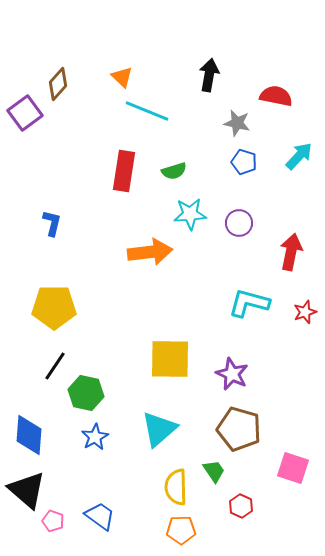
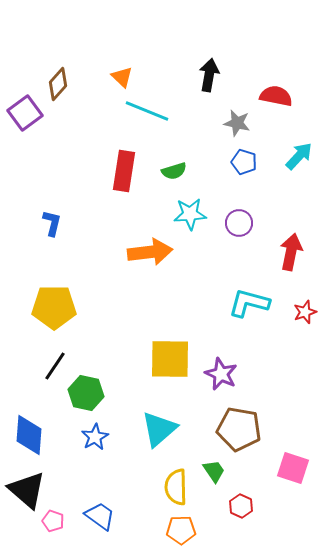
purple star: moved 11 px left
brown pentagon: rotated 6 degrees counterclockwise
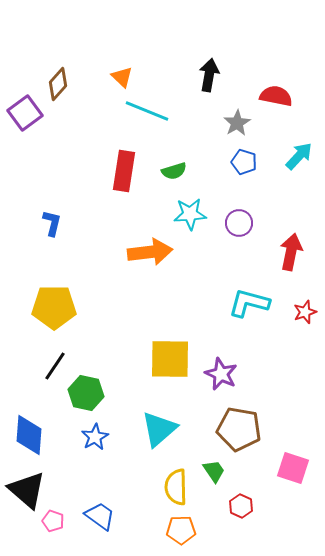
gray star: rotated 28 degrees clockwise
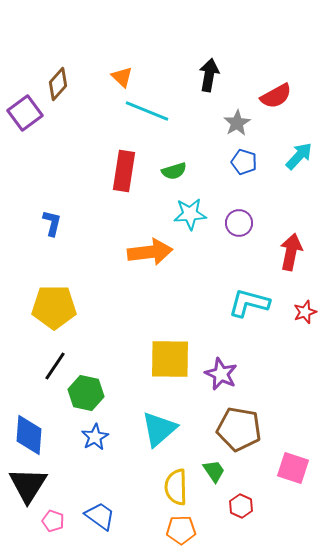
red semicircle: rotated 140 degrees clockwise
black triangle: moved 1 px right, 5 px up; rotated 21 degrees clockwise
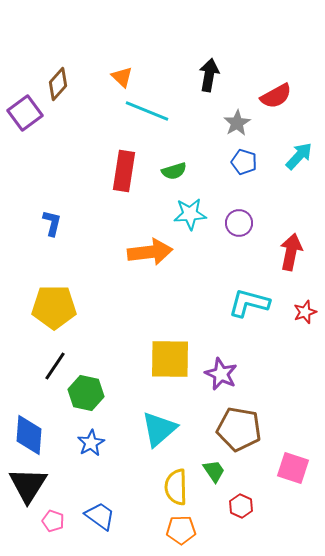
blue star: moved 4 px left, 6 px down
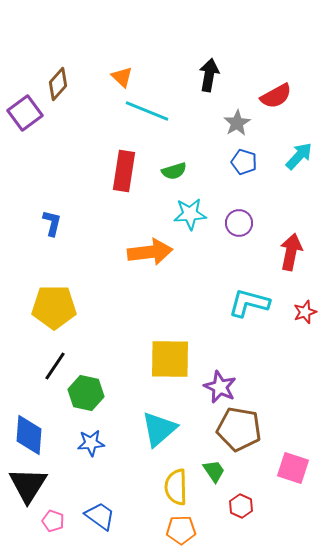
purple star: moved 1 px left, 13 px down
blue star: rotated 24 degrees clockwise
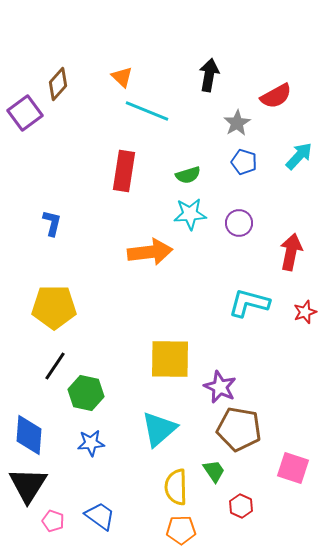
green semicircle: moved 14 px right, 4 px down
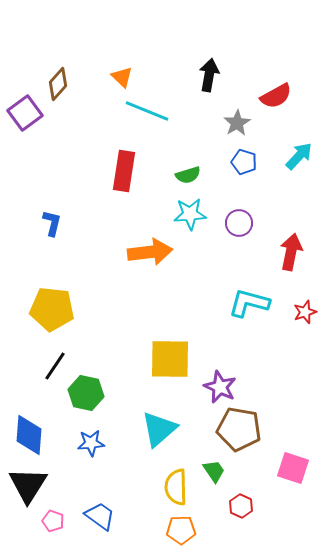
yellow pentagon: moved 2 px left, 2 px down; rotated 6 degrees clockwise
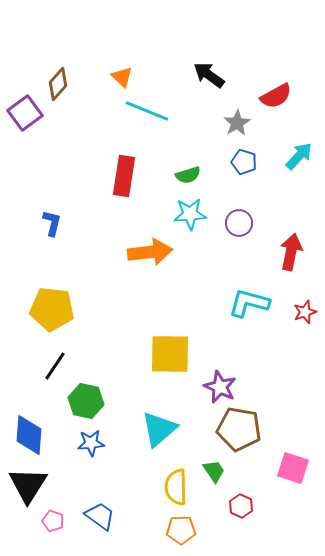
black arrow: rotated 64 degrees counterclockwise
red rectangle: moved 5 px down
yellow square: moved 5 px up
green hexagon: moved 8 px down
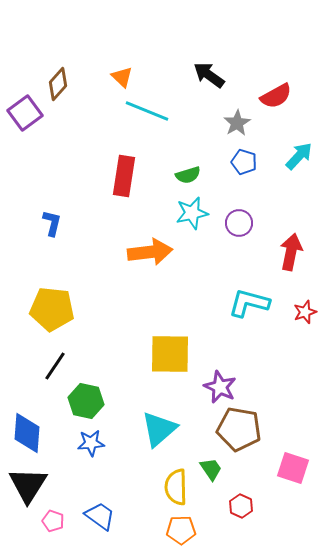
cyan star: moved 2 px right, 1 px up; rotated 8 degrees counterclockwise
blue diamond: moved 2 px left, 2 px up
green trapezoid: moved 3 px left, 2 px up
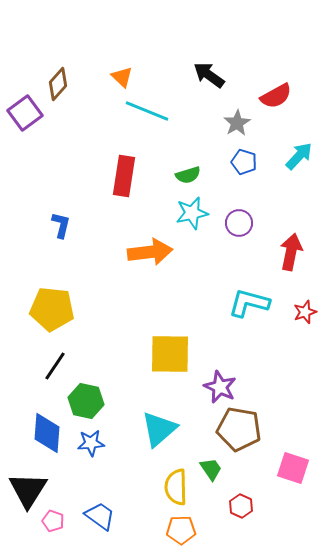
blue L-shape: moved 9 px right, 2 px down
blue diamond: moved 20 px right
black triangle: moved 5 px down
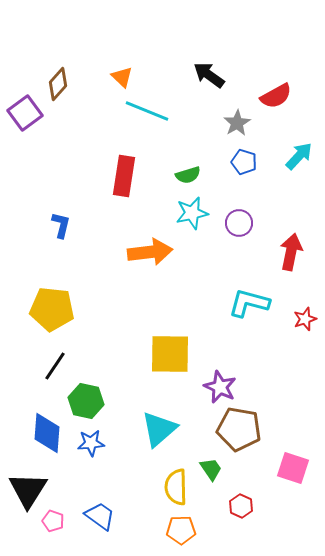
red star: moved 7 px down
